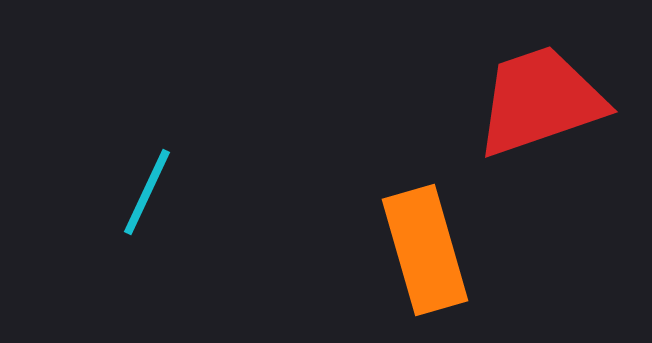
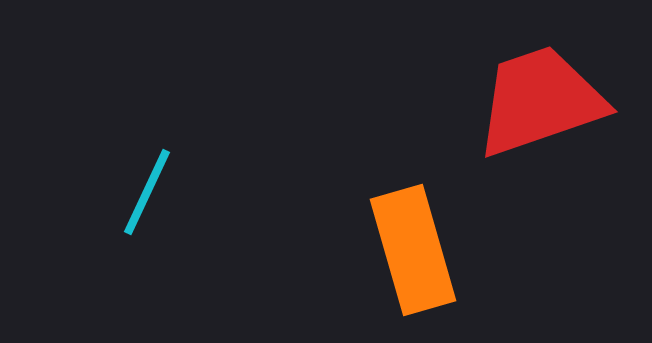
orange rectangle: moved 12 px left
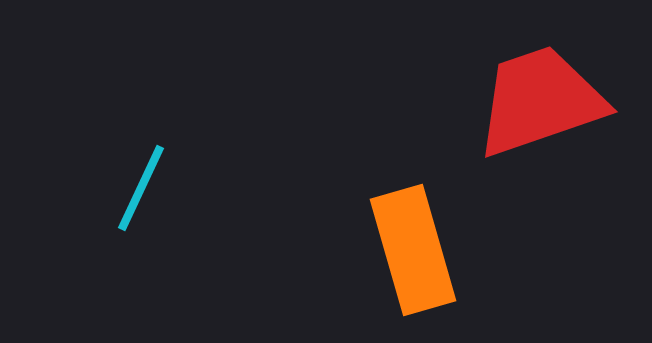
cyan line: moved 6 px left, 4 px up
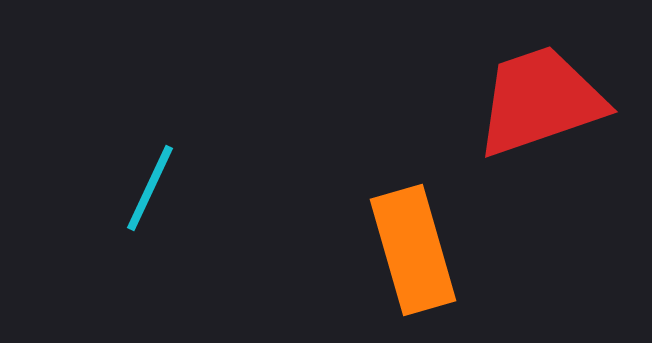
cyan line: moved 9 px right
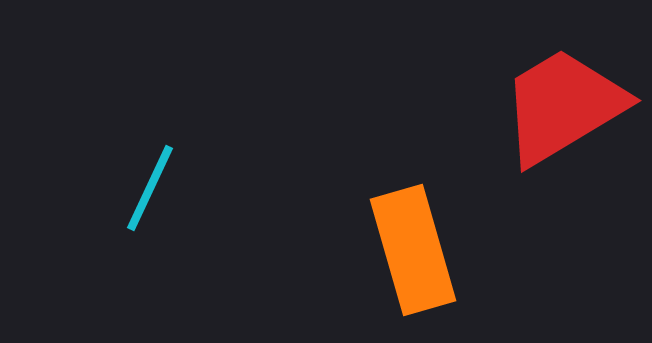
red trapezoid: moved 23 px right, 5 px down; rotated 12 degrees counterclockwise
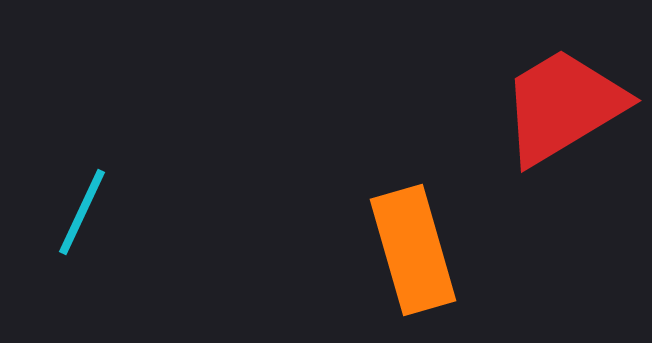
cyan line: moved 68 px left, 24 px down
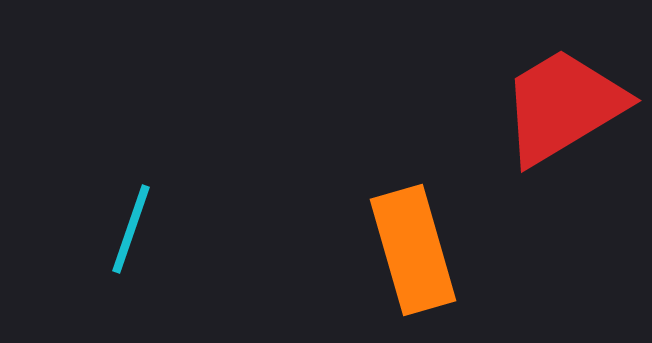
cyan line: moved 49 px right, 17 px down; rotated 6 degrees counterclockwise
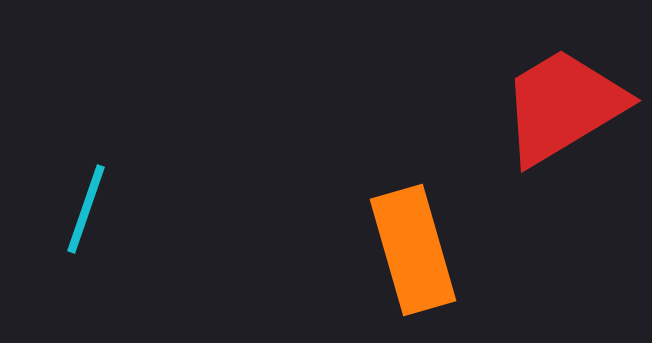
cyan line: moved 45 px left, 20 px up
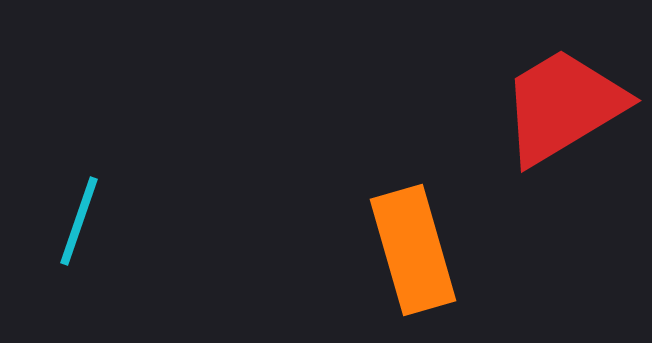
cyan line: moved 7 px left, 12 px down
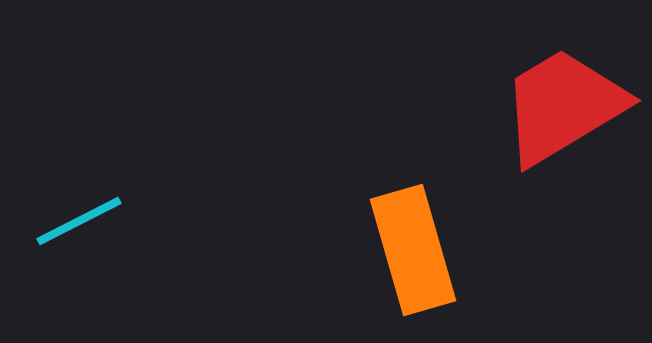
cyan line: rotated 44 degrees clockwise
